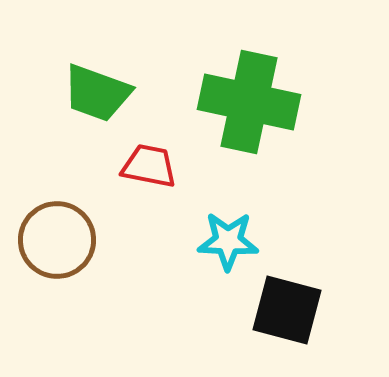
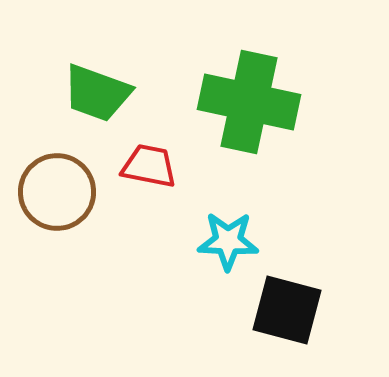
brown circle: moved 48 px up
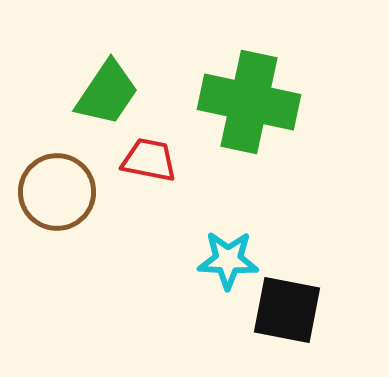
green trapezoid: moved 10 px right; rotated 76 degrees counterclockwise
red trapezoid: moved 6 px up
cyan star: moved 19 px down
black square: rotated 4 degrees counterclockwise
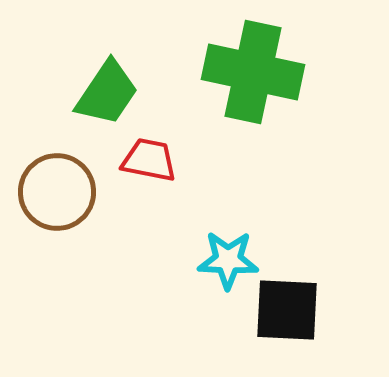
green cross: moved 4 px right, 30 px up
black square: rotated 8 degrees counterclockwise
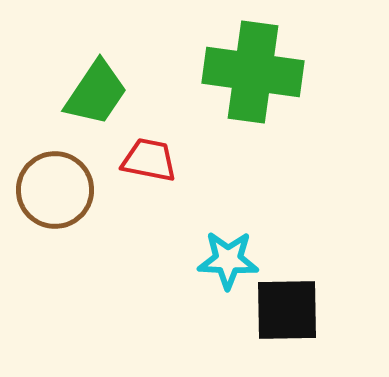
green cross: rotated 4 degrees counterclockwise
green trapezoid: moved 11 px left
brown circle: moved 2 px left, 2 px up
black square: rotated 4 degrees counterclockwise
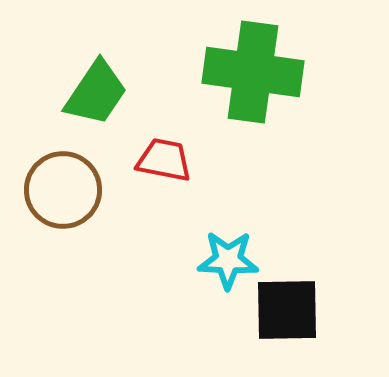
red trapezoid: moved 15 px right
brown circle: moved 8 px right
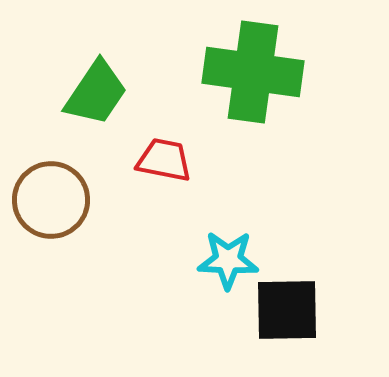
brown circle: moved 12 px left, 10 px down
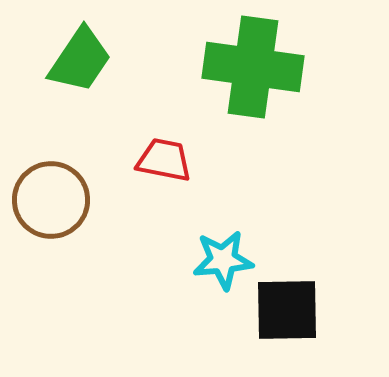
green cross: moved 5 px up
green trapezoid: moved 16 px left, 33 px up
cyan star: moved 5 px left; rotated 8 degrees counterclockwise
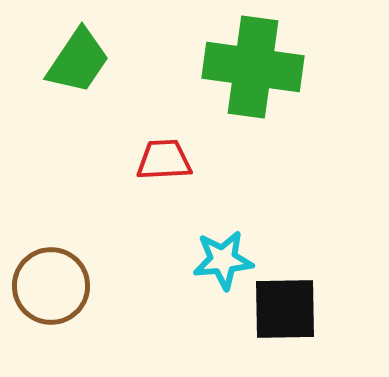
green trapezoid: moved 2 px left, 1 px down
red trapezoid: rotated 14 degrees counterclockwise
brown circle: moved 86 px down
black square: moved 2 px left, 1 px up
